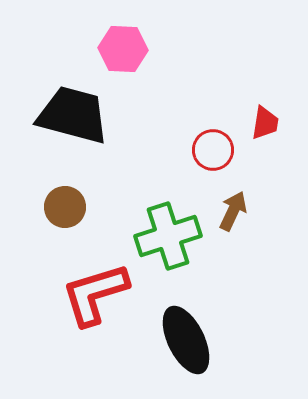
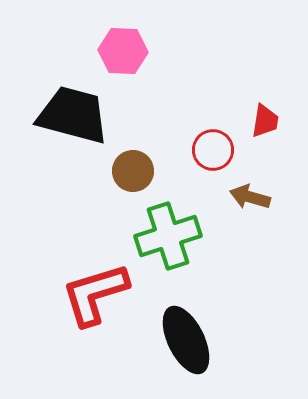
pink hexagon: moved 2 px down
red trapezoid: moved 2 px up
brown circle: moved 68 px right, 36 px up
brown arrow: moved 17 px right, 14 px up; rotated 99 degrees counterclockwise
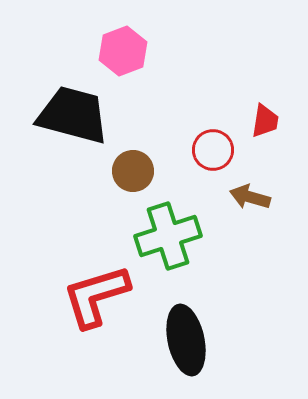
pink hexagon: rotated 24 degrees counterclockwise
red L-shape: moved 1 px right, 2 px down
black ellipse: rotated 14 degrees clockwise
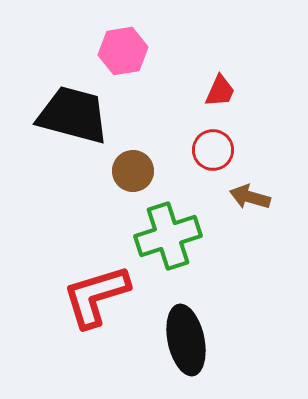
pink hexagon: rotated 12 degrees clockwise
red trapezoid: moved 45 px left, 30 px up; rotated 15 degrees clockwise
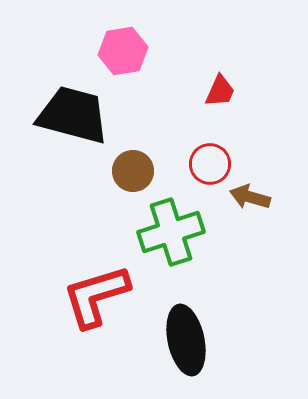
red circle: moved 3 px left, 14 px down
green cross: moved 3 px right, 4 px up
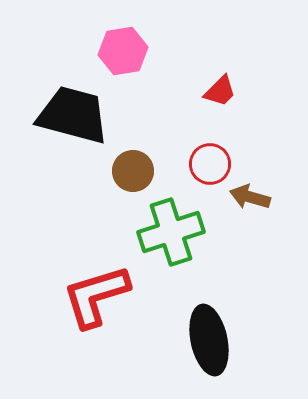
red trapezoid: rotated 21 degrees clockwise
black ellipse: moved 23 px right
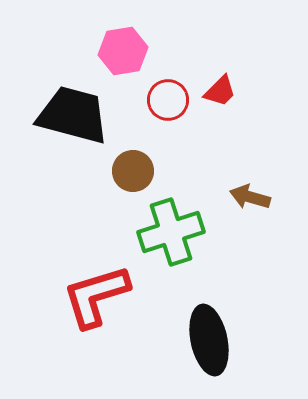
red circle: moved 42 px left, 64 px up
